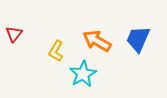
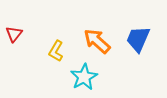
orange arrow: rotated 12 degrees clockwise
cyan star: moved 1 px right, 3 px down
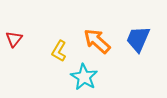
red triangle: moved 5 px down
yellow L-shape: moved 3 px right
cyan star: rotated 12 degrees counterclockwise
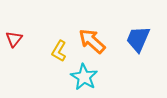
orange arrow: moved 5 px left
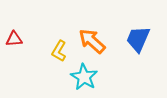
red triangle: rotated 48 degrees clockwise
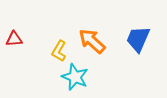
cyan star: moved 9 px left; rotated 8 degrees counterclockwise
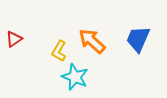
red triangle: rotated 30 degrees counterclockwise
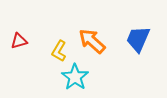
red triangle: moved 5 px right, 2 px down; rotated 18 degrees clockwise
cyan star: rotated 12 degrees clockwise
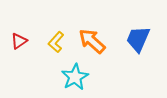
red triangle: rotated 18 degrees counterclockwise
yellow L-shape: moved 3 px left, 9 px up; rotated 10 degrees clockwise
cyan star: rotated 8 degrees clockwise
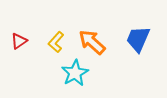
orange arrow: moved 1 px down
cyan star: moved 4 px up
